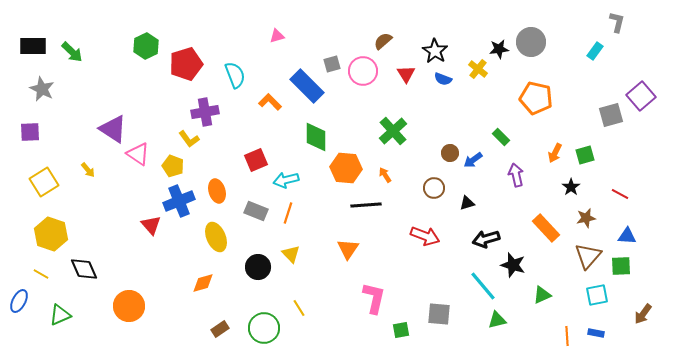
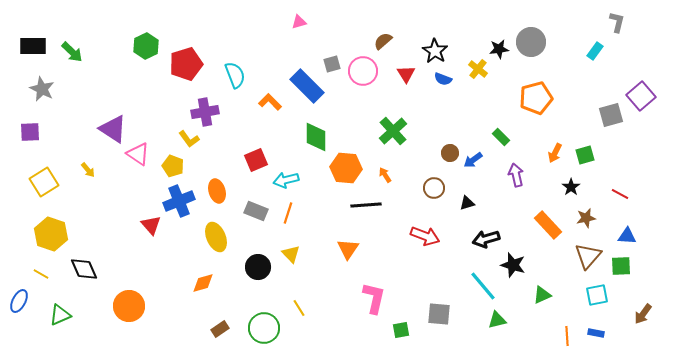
pink triangle at (277, 36): moved 22 px right, 14 px up
orange pentagon at (536, 98): rotated 28 degrees counterclockwise
orange rectangle at (546, 228): moved 2 px right, 3 px up
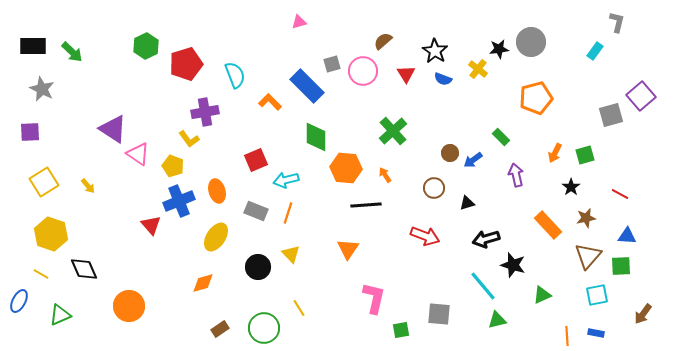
yellow arrow at (88, 170): moved 16 px down
yellow ellipse at (216, 237): rotated 56 degrees clockwise
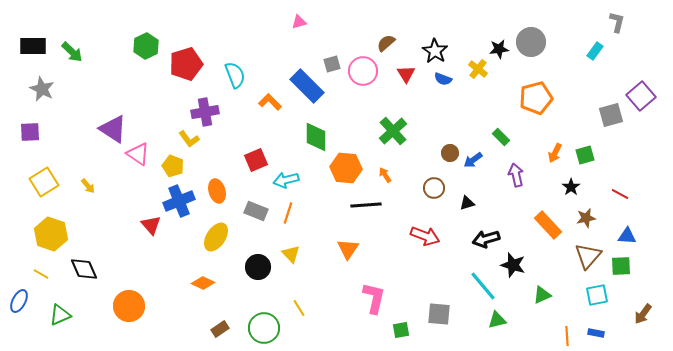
brown semicircle at (383, 41): moved 3 px right, 2 px down
orange diamond at (203, 283): rotated 40 degrees clockwise
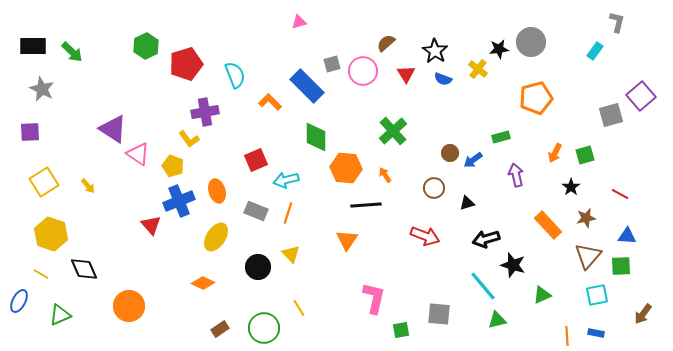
green rectangle at (501, 137): rotated 60 degrees counterclockwise
orange triangle at (348, 249): moved 1 px left, 9 px up
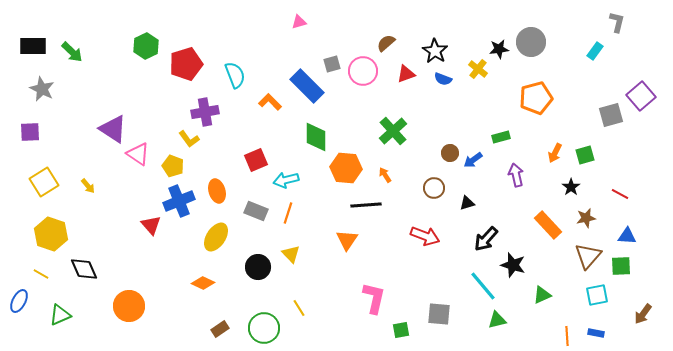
red triangle at (406, 74): rotated 42 degrees clockwise
black arrow at (486, 239): rotated 32 degrees counterclockwise
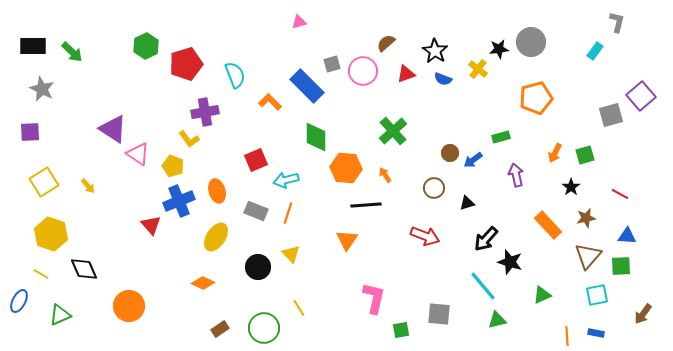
black star at (513, 265): moved 3 px left, 3 px up
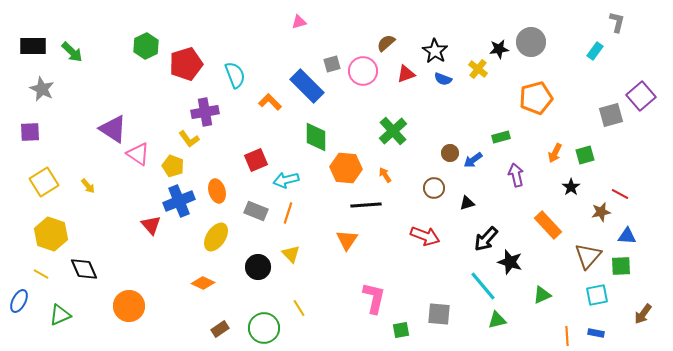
brown star at (586, 218): moved 15 px right, 6 px up
